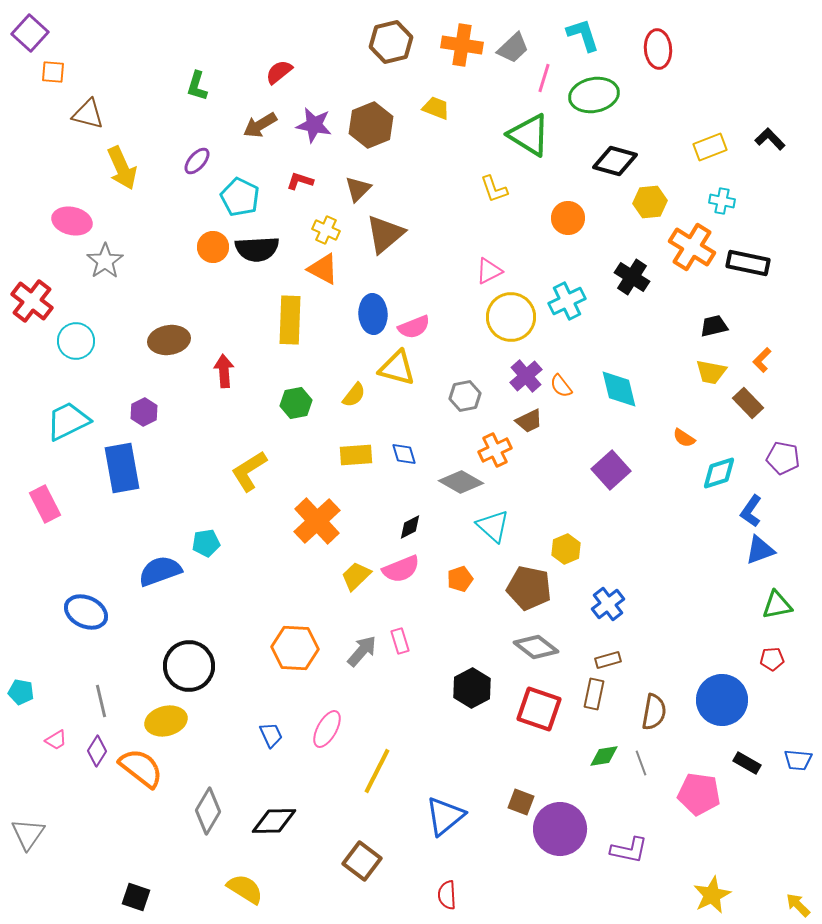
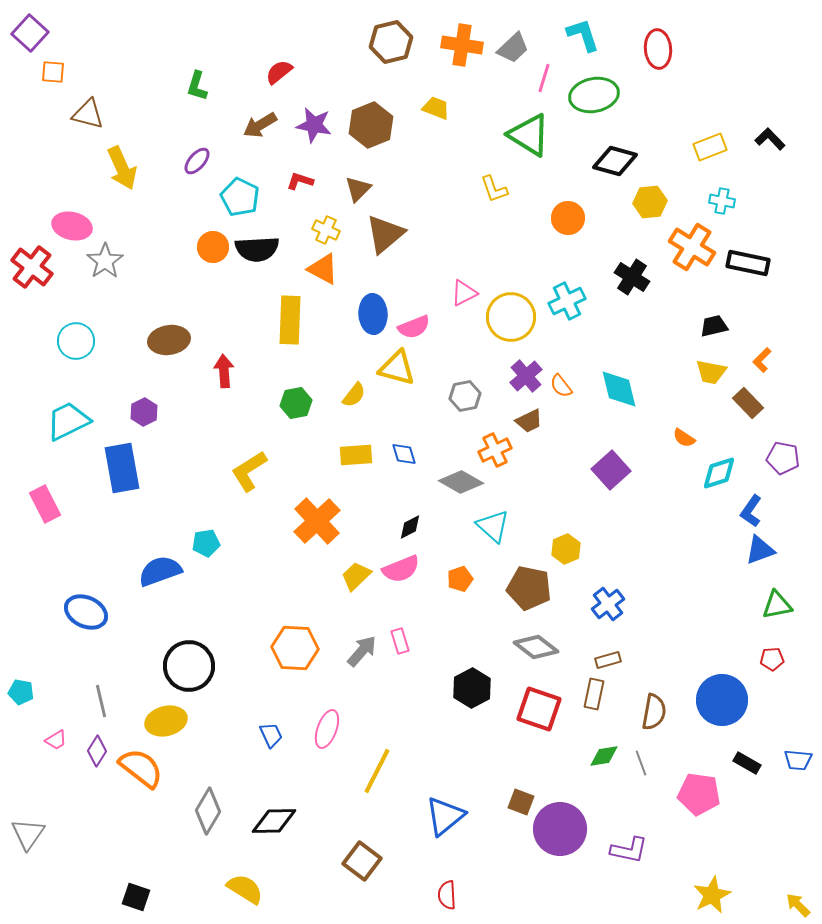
pink ellipse at (72, 221): moved 5 px down
pink triangle at (489, 271): moved 25 px left, 22 px down
red cross at (32, 301): moved 34 px up
pink ellipse at (327, 729): rotated 9 degrees counterclockwise
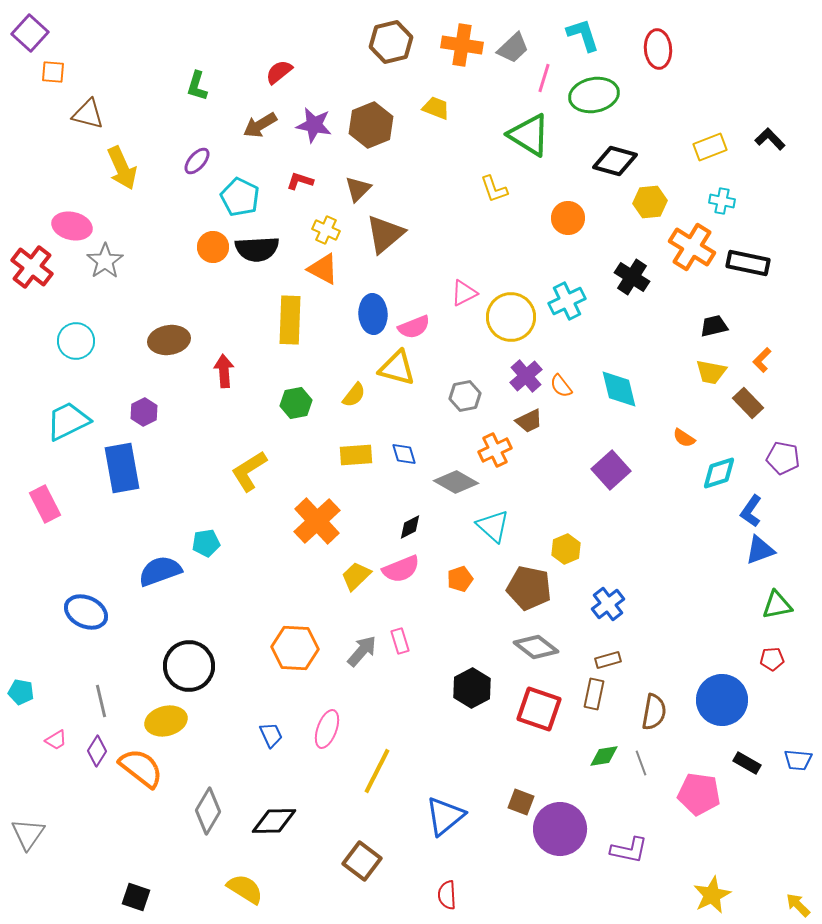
gray diamond at (461, 482): moved 5 px left
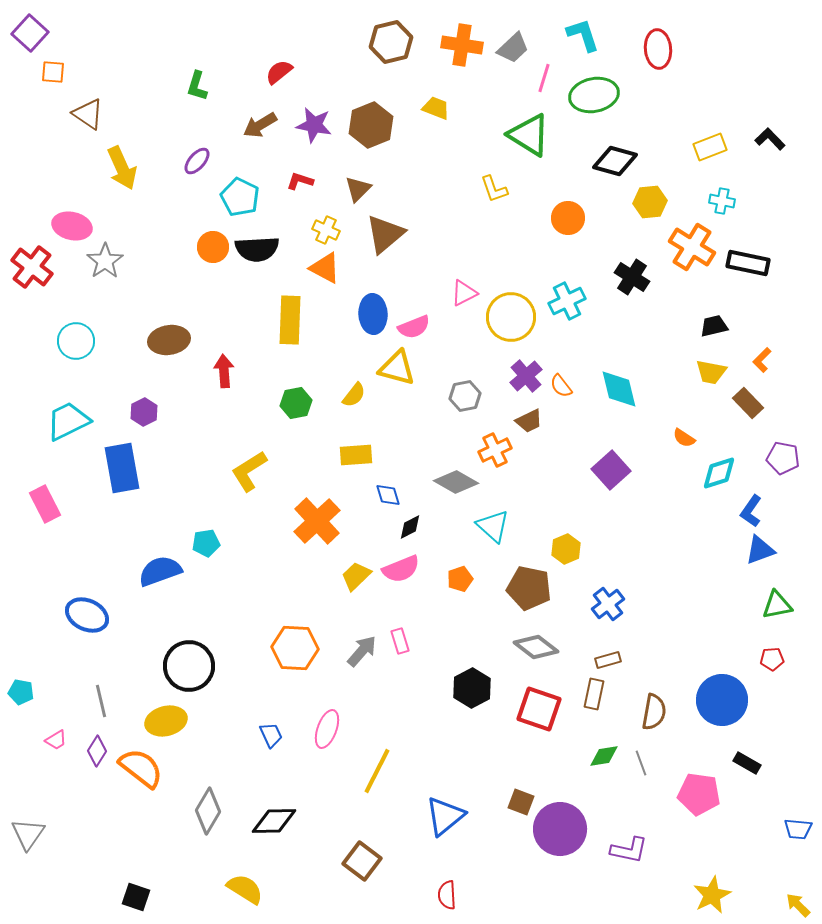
brown triangle at (88, 114): rotated 20 degrees clockwise
orange triangle at (323, 269): moved 2 px right, 1 px up
blue diamond at (404, 454): moved 16 px left, 41 px down
blue ellipse at (86, 612): moved 1 px right, 3 px down
blue trapezoid at (798, 760): moved 69 px down
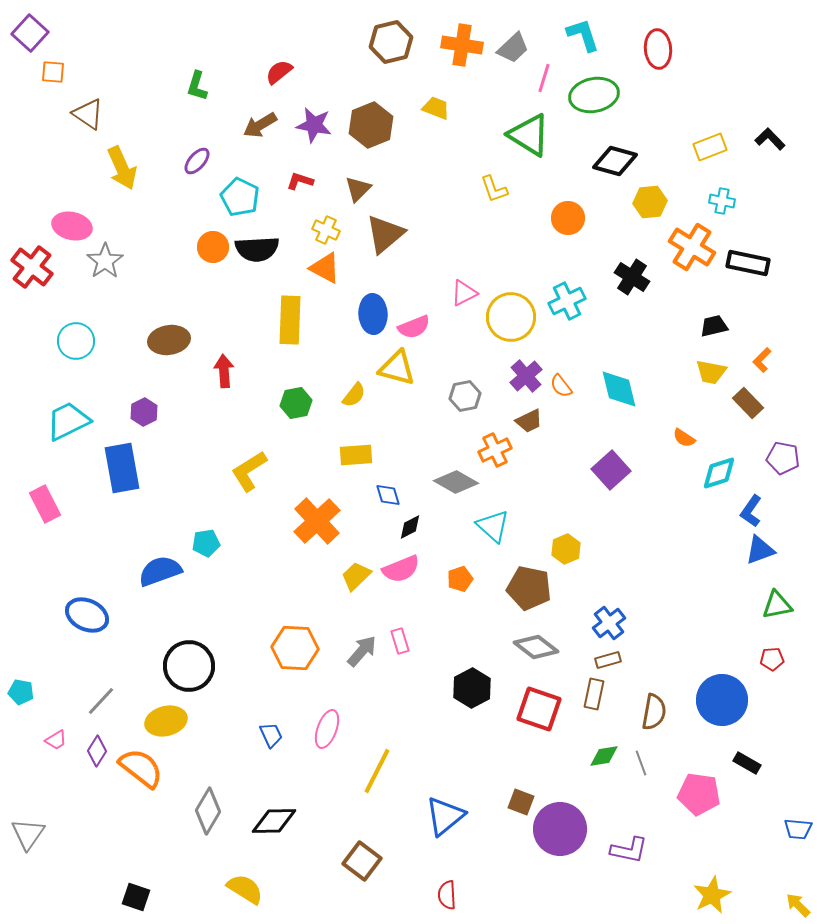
blue cross at (608, 604): moved 1 px right, 19 px down
gray line at (101, 701): rotated 56 degrees clockwise
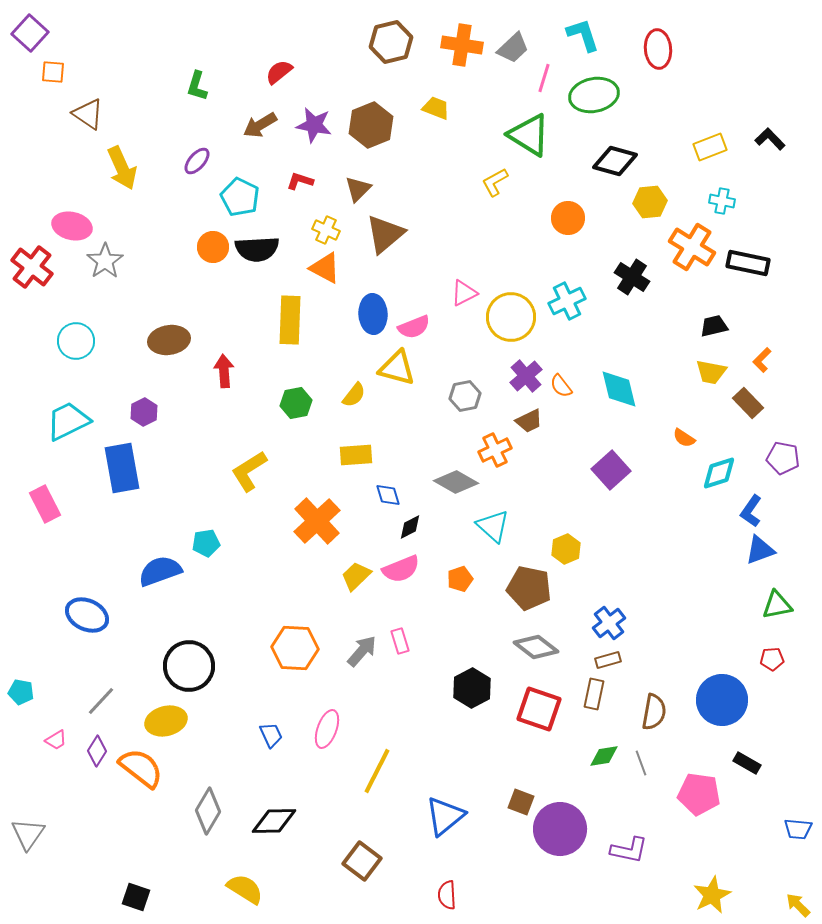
yellow L-shape at (494, 189): moved 1 px right, 7 px up; rotated 80 degrees clockwise
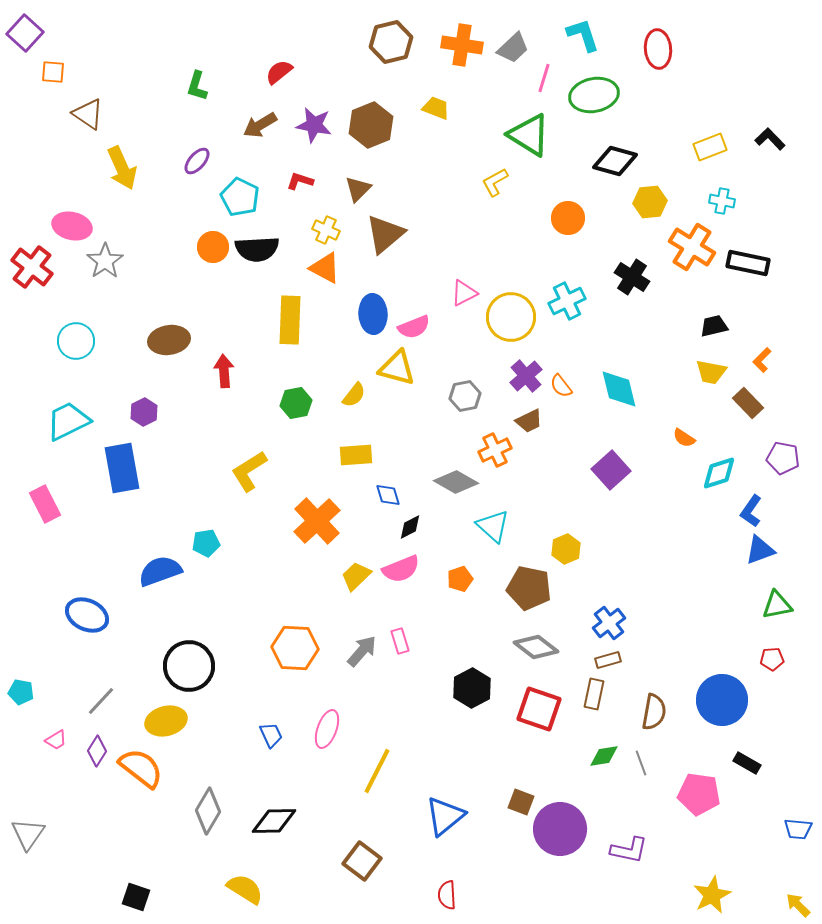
purple square at (30, 33): moved 5 px left
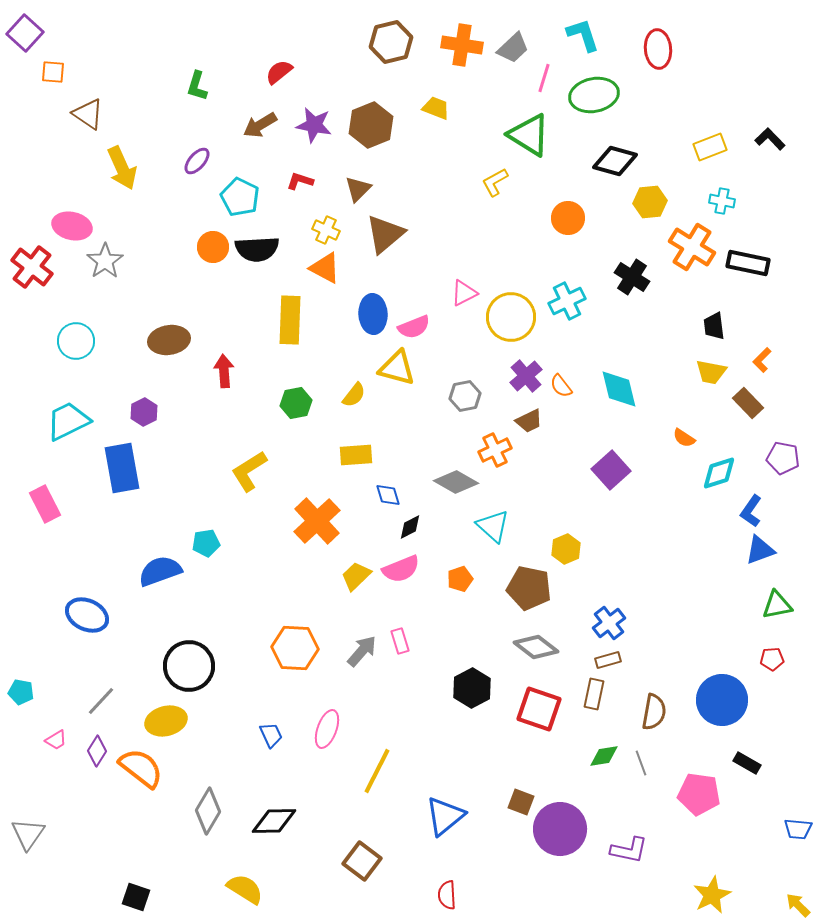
black trapezoid at (714, 326): rotated 84 degrees counterclockwise
